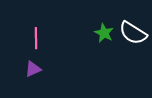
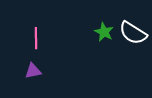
green star: moved 1 px up
purple triangle: moved 2 px down; rotated 12 degrees clockwise
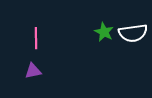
white semicircle: rotated 40 degrees counterclockwise
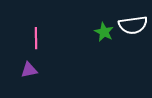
white semicircle: moved 8 px up
purple triangle: moved 4 px left, 1 px up
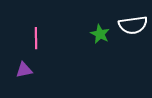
green star: moved 4 px left, 2 px down
purple triangle: moved 5 px left
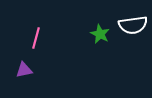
pink line: rotated 15 degrees clockwise
